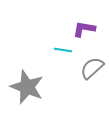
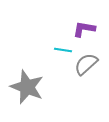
gray semicircle: moved 6 px left, 4 px up
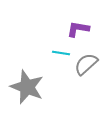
purple L-shape: moved 6 px left
cyan line: moved 2 px left, 3 px down
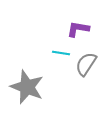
gray semicircle: rotated 15 degrees counterclockwise
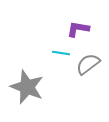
gray semicircle: moved 2 px right; rotated 20 degrees clockwise
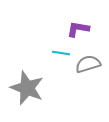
gray semicircle: rotated 20 degrees clockwise
gray star: moved 1 px down
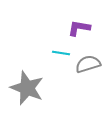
purple L-shape: moved 1 px right, 1 px up
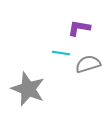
gray star: moved 1 px right, 1 px down
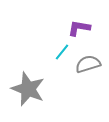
cyan line: moved 1 px right, 1 px up; rotated 60 degrees counterclockwise
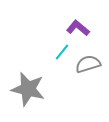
purple L-shape: moved 1 px left; rotated 30 degrees clockwise
gray star: rotated 8 degrees counterclockwise
